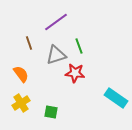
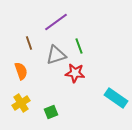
orange semicircle: moved 3 px up; rotated 18 degrees clockwise
green square: rotated 32 degrees counterclockwise
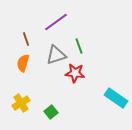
brown line: moved 3 px left, 4 px up
orange semicircle: moved 2 px right, 8 px up; rotated 144 degrees counterclockwise
green square: rotated 16 degrees counterclockwise
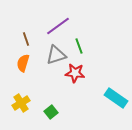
purple line: moved 2 px right, 4 px down
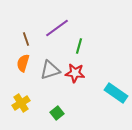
purple line: moved 1 px left, 2 px down
green line: rotated 35 degrees clockwise
gray triangle: moved 6 px left, 15 px down
cyan rectangle: moved 5 px up
green square: moved 6 px right, 1 px down
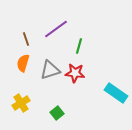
purple line: moved 1 px left, 1 px down
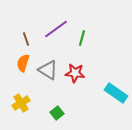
green line: moved 3 px right, 8 px up
gray triangle: moved 2 px left; rotated 50 degrees clockwise
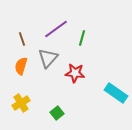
brown line: moved 4 px left
orange semicircle: moved 2 px left, 3 px down
gray triangle: moved 12 px up; rotated 40 degrees clockwise
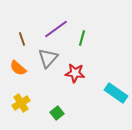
orange semicircle: moved 3 px left, 2 px down; rotated 66 degrees counterclockwise
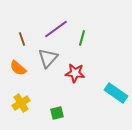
green square: rotated 24 degrees clockwise
